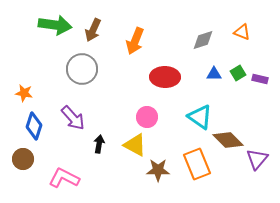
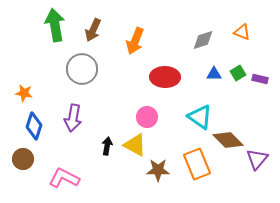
green arrow: rotated 108 degrees counterclockwise
purple arrow: rotated 52 degrees clockwise
black arrow: moved 8 px right, 2 px down
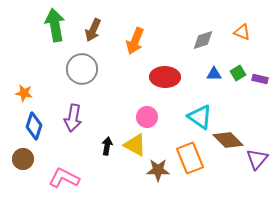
orange rectangle: moved 7 px left, 6 px up
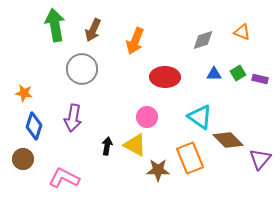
purple triangle: moved 3 px right
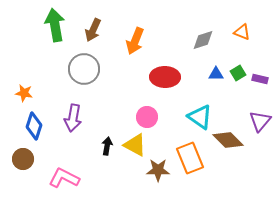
gray circle: moved 2 px right
blue triangle: moved 2 px right
purple triangle: moved 38 px up
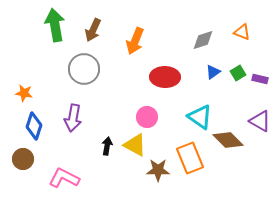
blue triangle: moved 3 px left, 2 px up; rotated 35 degrees counterclockwise
purple triangle: rotated 40 degrees counterclockwise
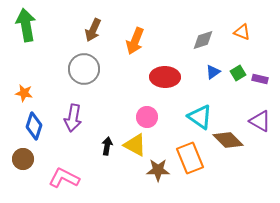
green arrow: moved 29 px left
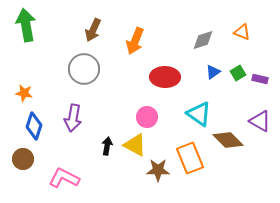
cyan triangle: moved 1 px left, 3 px up
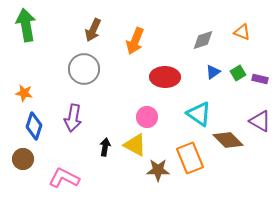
black arrow: moved 2 px left, 1 px down
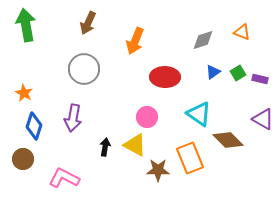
brown arrow: moved 5 px left, 7 px up
orange star: rotated 18 degrees clockwise
purple triangle: moved 3 px right, 2 px up
